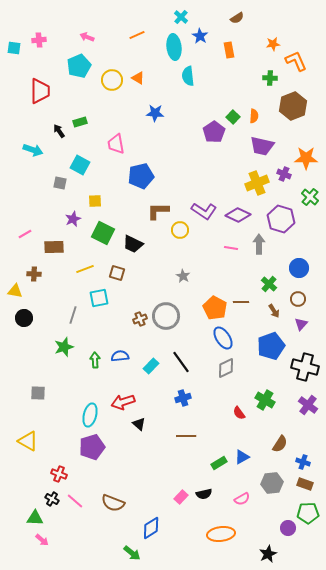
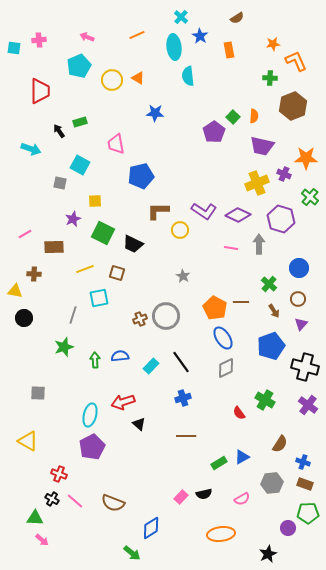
cyan arrow at (33, 150): moved 2 px left, 1 px up
purple pentagon at (92, 447): rotated 10 degrees counterclockwise
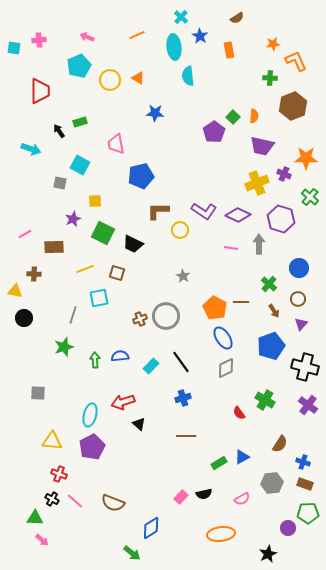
yellow circle at (112, 80): moved 2 px left
yellow triangle at (28, 441): moved 24 px right; rotated 25 degrees counterclockwise
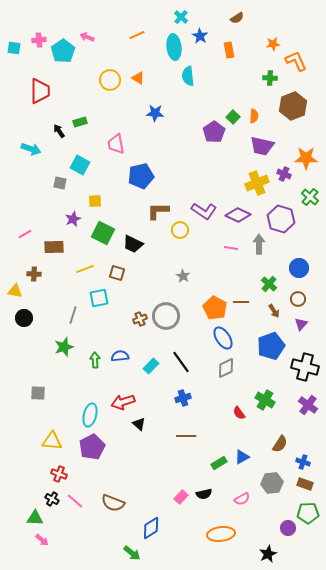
cyan pentagon at (79, 66): moved 16 px left, 15 px up; rotated 10 degrees counterclockwise
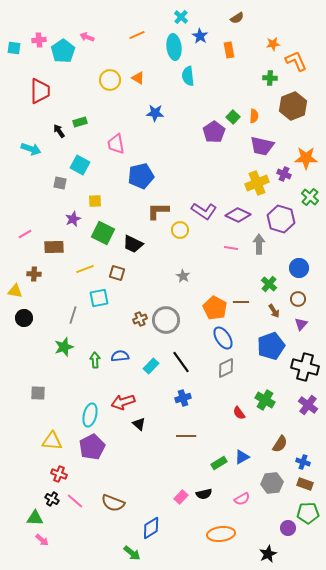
gray circle at (166, 316): moved 4 px down
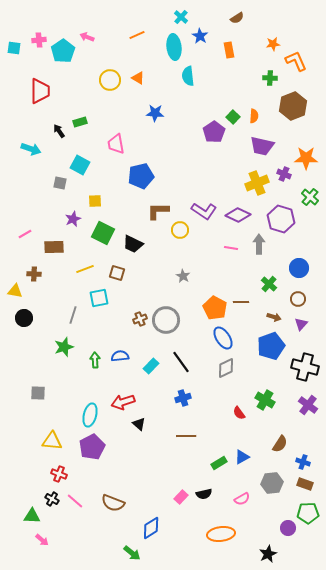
brown arrow at (274, 311): moved 6 px down; rotated 40 degrees counterclockwise
green triangle at (35, 518): moved 3 px left, 2 px up
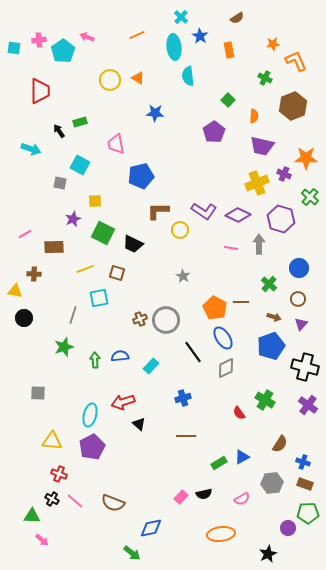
green cross at (270, 78): moved 5 px left; rotated 24 degrees clockwise
green square at (233, 117): moved 5 px left, 17 px up
black line at (181, 362): moved 12 px right, 10 px up
blue diamond at (151, 528): rotated 20 degrees clockwise
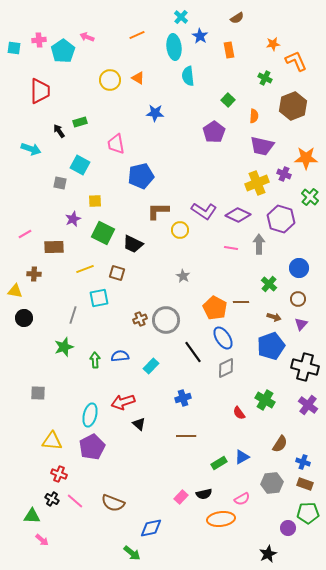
orange ellipse at (221, 534): moved 15 px up
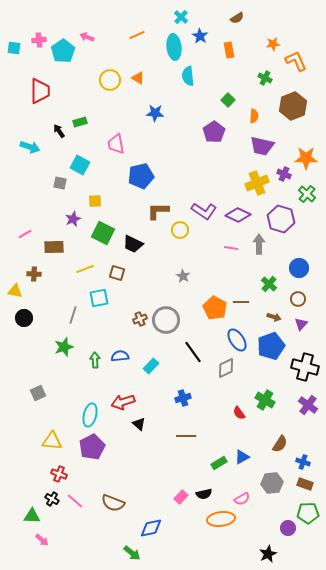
cyan arrow at (31, 149): moved 1 px left, 2 px up
green cross at (310, 197): moved 3 px left, 3 px up
blue ellipse at (223, 338): moved 14 px right, 2 px down
gray square at (38, 393): rotated 28 degrees counterclockwise
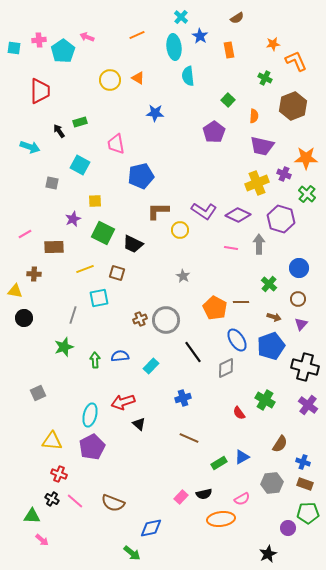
gray square at (60, 183): moved 8 px left
brown line at (186, 436): moved 3 px right, 2 px down; rotated 24 degrees clockwise
